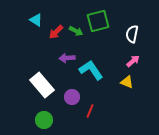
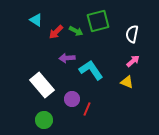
purple circle: moved 2 px down
red line: moved 3 px left, 2 px up
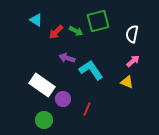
purple arrow: rotated 21 degrees clockwise
white rectangle: rotated 15 degrees counterclockwise
purple circle: moved 9 px left
